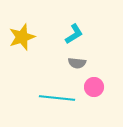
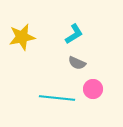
yellow star: rotated 8 degrees clockwise
gray semicircle: rotated 18 degrees clockwise
pink circle: moved 1 px left, 2 px down
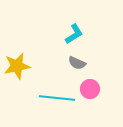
yellow star: moved 5 px left, 29 px down
pink circle: moved 3 px left
